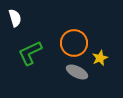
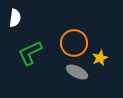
white semicircle: rotated 24 degrees clockwise
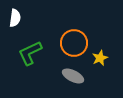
gray ellipse: moved 4 px left, 4 px down
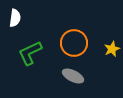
yellow star: moved 12 px right, 9 px up
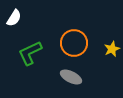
white semicircle: moved 1 px left; rotated 24 degrees clockwise
gray ellipse: moved 2 px left, 1 px down
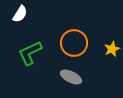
white semicircle: moved 6 px right, 4 px up
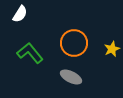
green L-shape: rotated 76 degrees clockwise
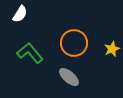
gray ellipse: moved 2 px left; rotated 15 degrees clockwise
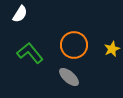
orange circle: moved 2 px down
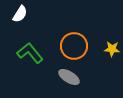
orange circle: moved 1 px down
yellow star: rotated 28 degrees clockwise
gray ellipse: rotated 10 degrees counterclockwise
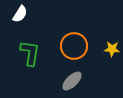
green L-shape: rotated 48 degrees clockwise
gray ellipse: moved 3 px right, 4 px down; rotated 75 degrees counterclockwise
